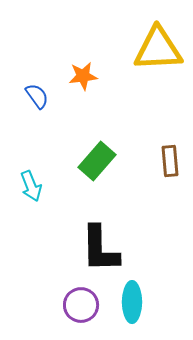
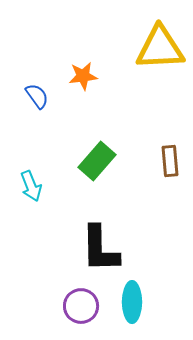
yellow triangle: moved 2 px right, 1 px up
purple circle: moved 1 px down
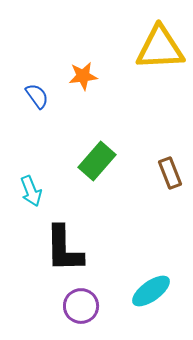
brown rectangle: moved 12 px down; rotated 16 degrees counterclockwise
cyan arrow: moved 5 px down
black L-shape: moved 36 px left
cyan ellipse: moved 19 px right, 11 px up; rotated 54 degrees clockwise
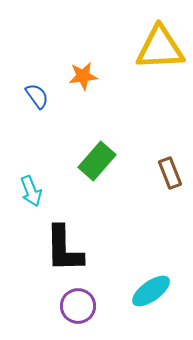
purple circle: moved 3 px left
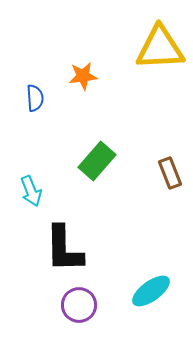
blue semicircle: moved 2 px left, 2 px down; rotated 32 degrees clockwise
purple circle: moved 1 px right, 1 px up
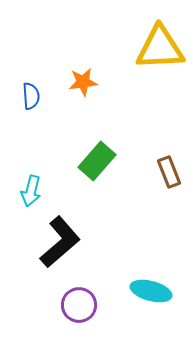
orange star: moved 6 px down
blue semicircle: moved 4 px left, 2 px up
brown rectangle: moved 1 px left, 1 px up
cyan arrow: rotated 36 degrees clockwise
black L-shape: moved 4 px left, 7 px up; rotated 130 degrees counterclockwise
cyan ellipse: rotated 51 degrees clockwise
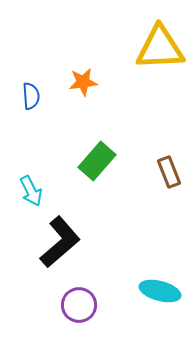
cyan arrow: rotated 40 degrees counterclockwise
cyan ellipse: moved 9 px right
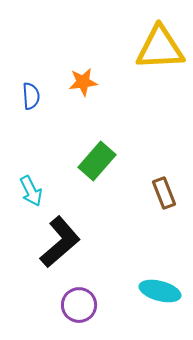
brown rectangle: moved 5 px left, 21 px down
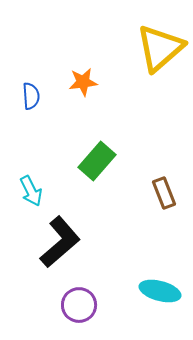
yellow triangle: rotated 38 degrees counterclockwise
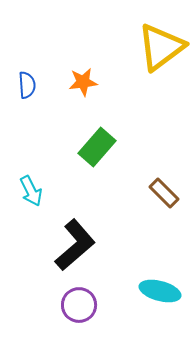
yellow triangle: moved 1 px right, 1 px up; rotated 4 degrees clockwise
blue semicircle: moved 4 px left, 11 px up
green rectangle: moved 14 px up
brown rectangle: rotated 24 degrees counterclockwise
black L-shape: moved 15 px right, 3 px down
